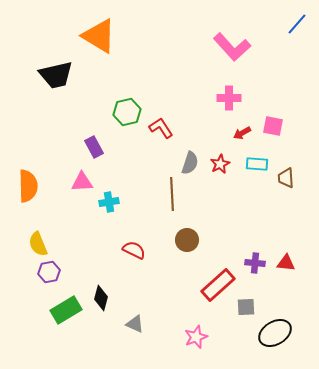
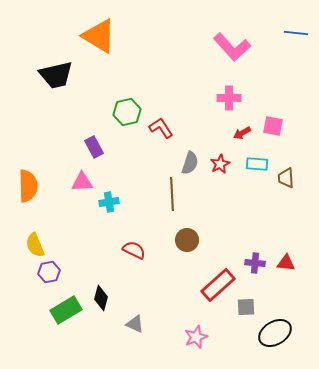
blue line: moved 1 px left, 9 px down; rotated 55 degrees clockwise
yellow semicircle: moved 3 px left, 1 px down
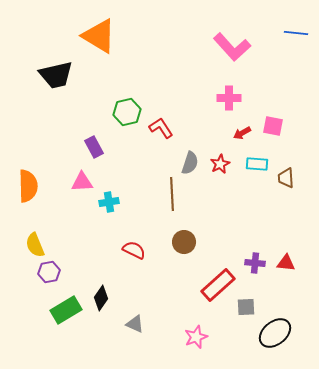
brown circle: moved 3 px left, 2 px down
black diamond: rotated 20 degrees clockwise
black ellipse: rotated 8 degrees counterclockwise
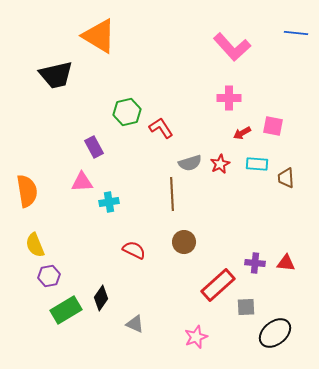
gray semicircle: rotated 55 degrees clockwise
orange semicircle: moved 1 px left, 5 px down; rotated 8 degrees counterclockwise
purple hexagon: moved 4 px down
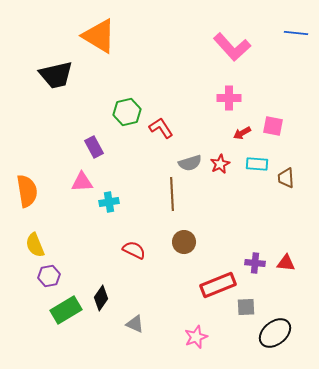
red rectangle: rotated 20 degrees clockwise
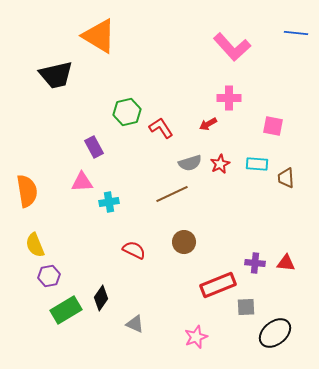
red arrow: moved 34 px left, 9 px up
brown line: rotated 68 degrees clockwise
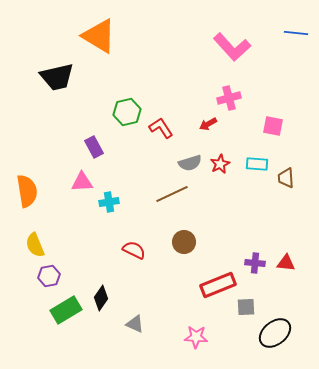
black trapezoid: moved 1 px right, 2 px down
pink cross: rotated 15 degrees counterclockwise
pink star: rotated 25 degrees clockwise
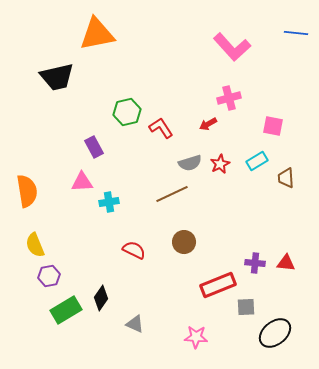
orange triangle: moved 2 px left, 2 px up; rotated 42 degrees counterclockwise
cyan rectangle: moved 3 px up; rotated 35 degrees counterclockwise
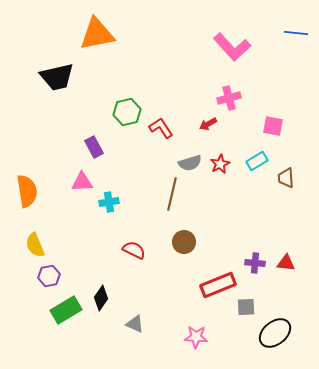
brown line: rotated 52 degrees counterclockwise
